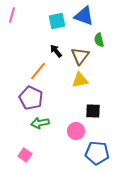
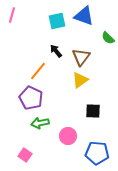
green semicircle: moved 9 px right, 2 px up; rotated 32 degrees counterclockwise
brown triangle: moved 1 px right, 1 px down
yellow triangle: rotated 24 degrees counterclockwise
pink circle: moved 8 px left, 5 px down
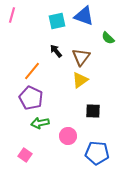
orange line: moved 6 px left
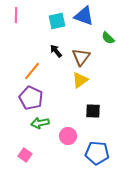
pink line: moved 4 px right; rotated 14 degrees counterclockwise
